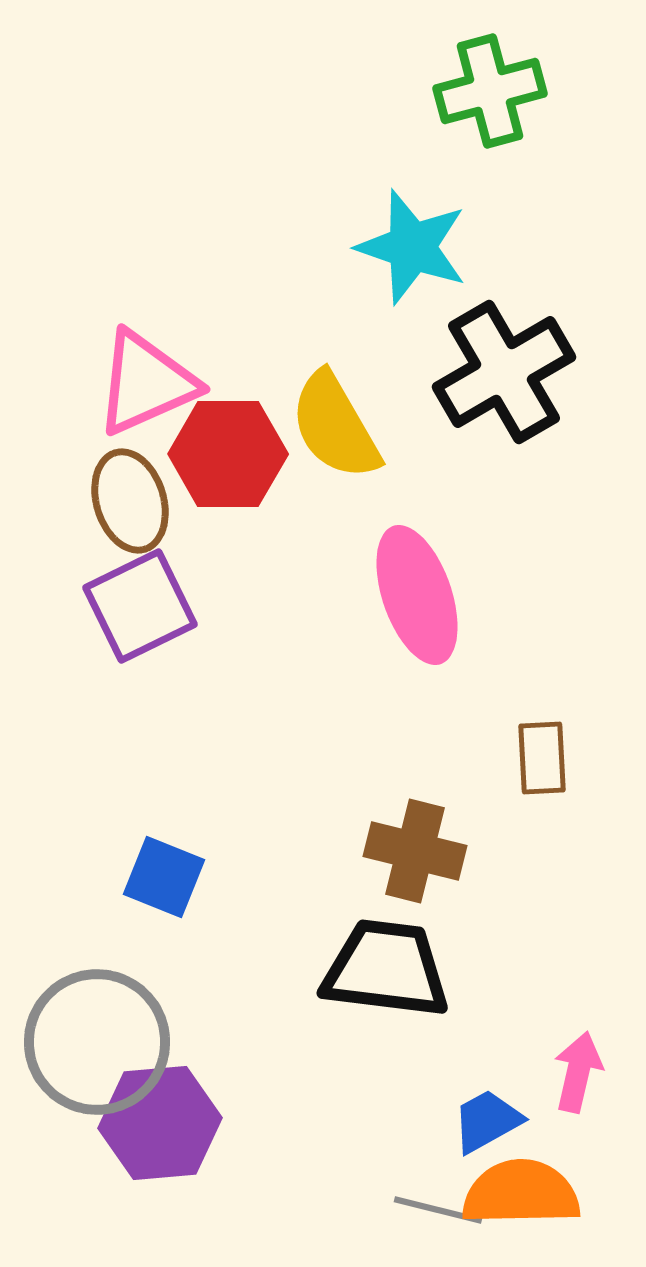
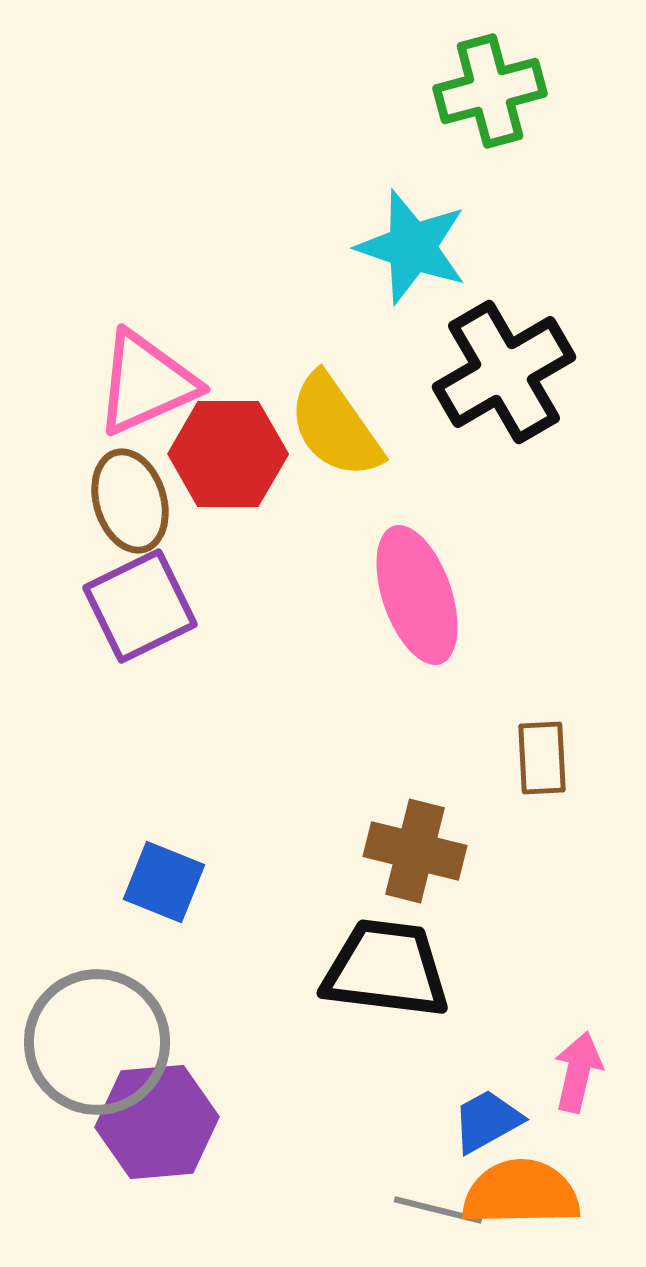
yellow semicircle: rotated 5 degrees counterclockwise
blue square: moved 5 px down
purple hexagon: moved 3 px left, 1 px up
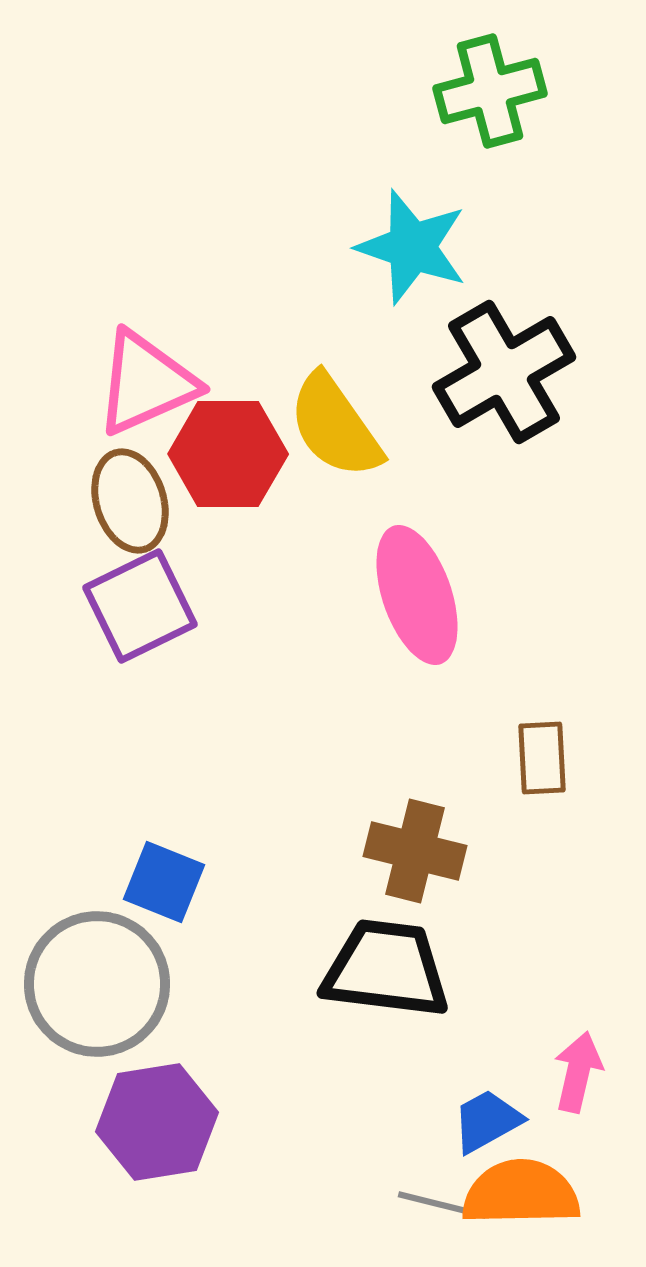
gray circle: moved 58 px up
purple hexagon: rotated 4 degrees counterclockwise
gray line: moved 4 px right, 5 px up
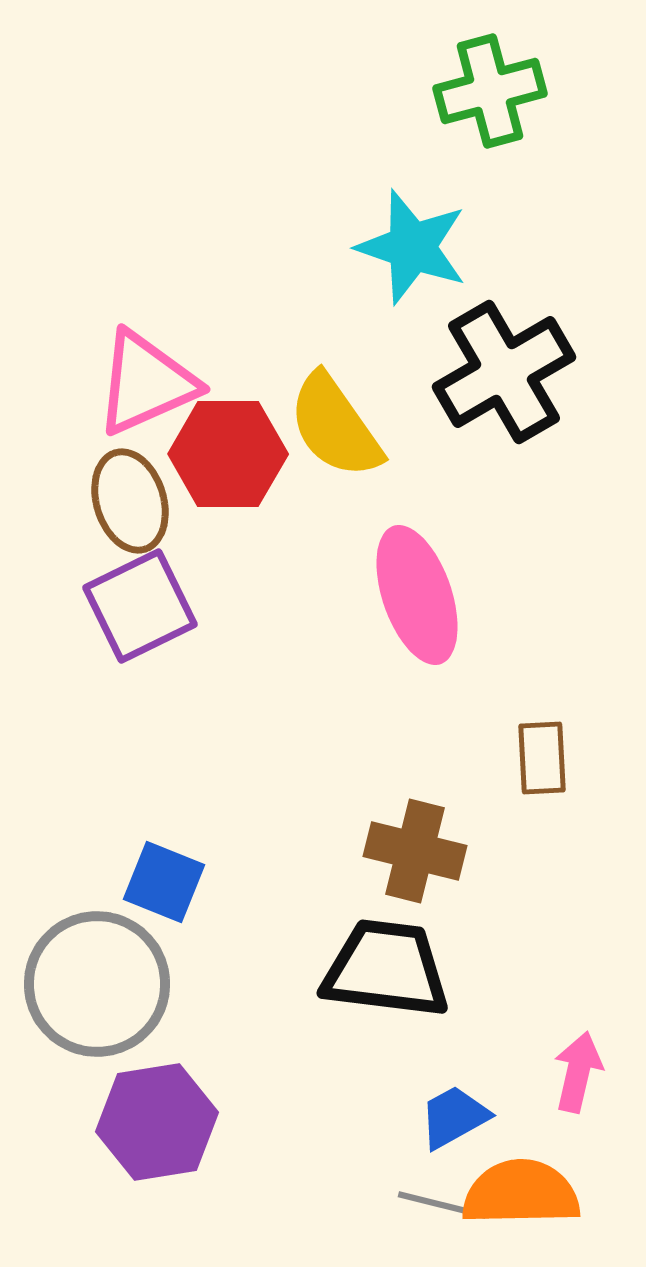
blue trapezoid: moved 33 px left, 4 px up
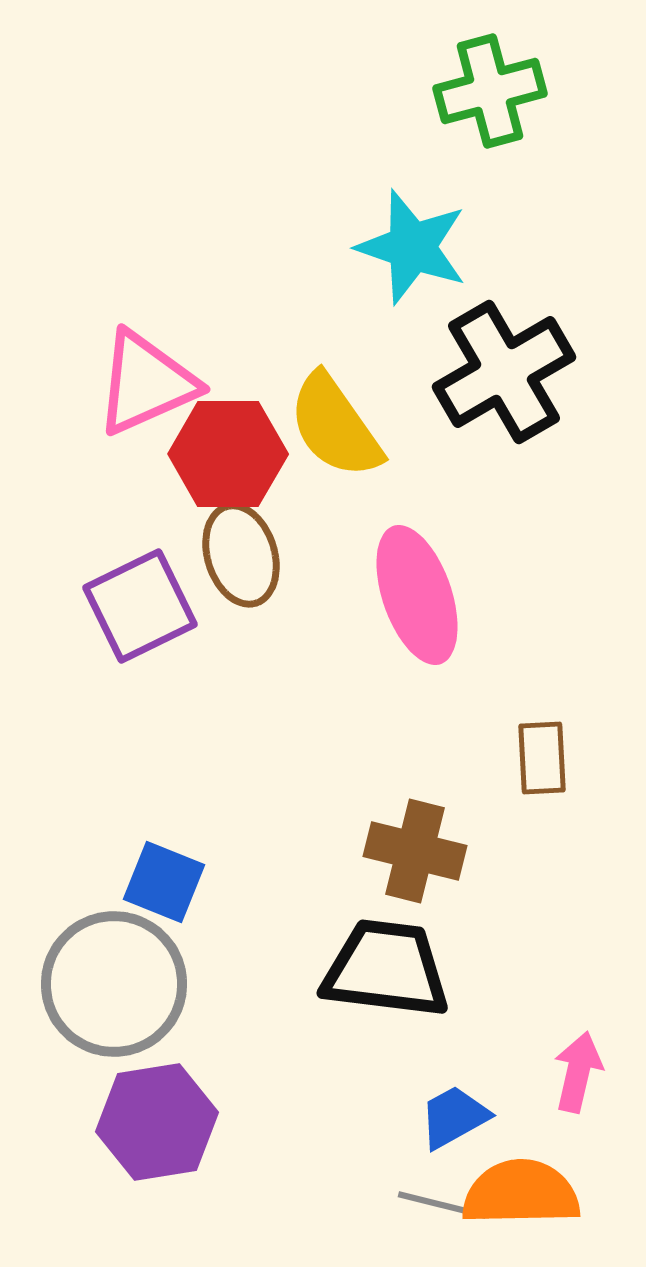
brown ellipse: moved 111 px right, 54 px down
gray circle: moved 17 px right
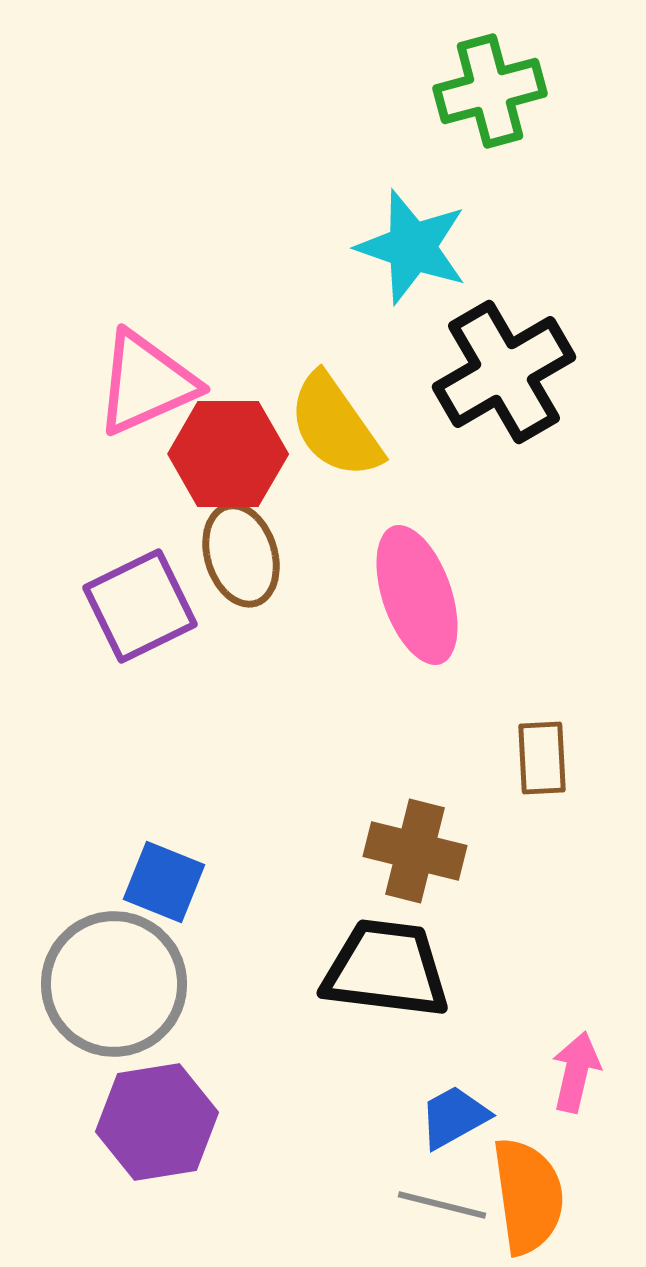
pink arrow: moved 2 px left
orange semicircle: moved 7 px right, 3 px down; rotated 83 degrees clockwise
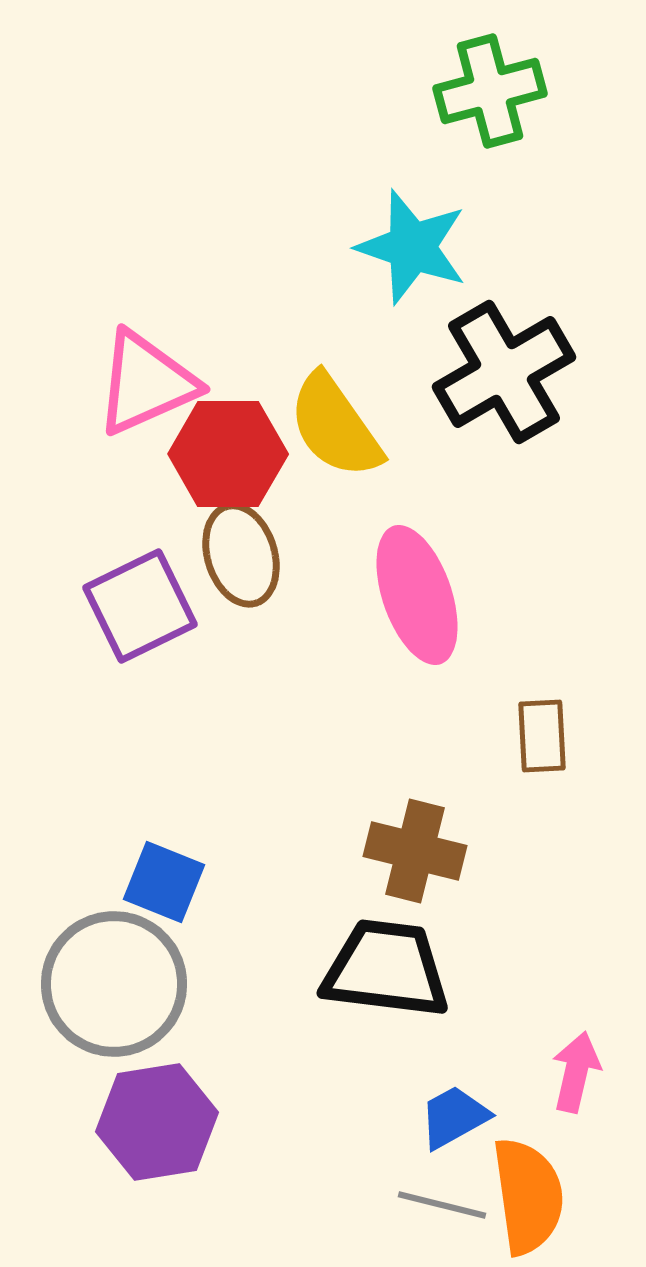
brown rectangle: moved 22 px up
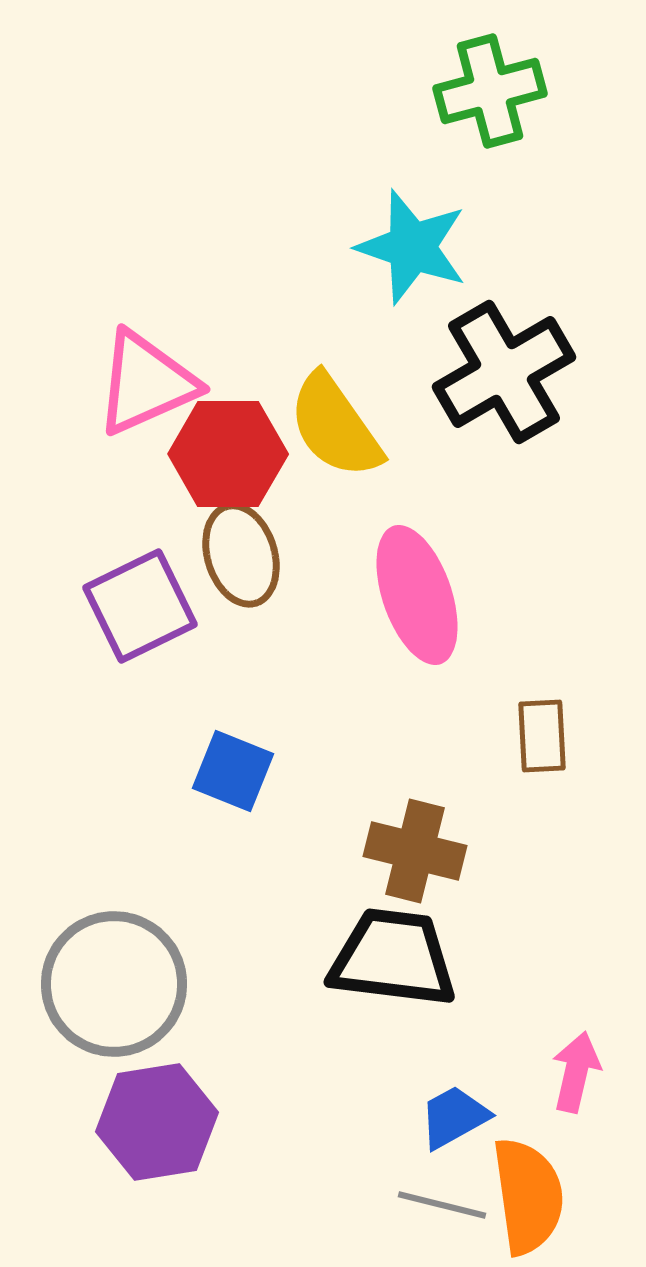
blue square: moved 69 px right, 111 px up
black trapezoid: moved 7 px right, 11 px up
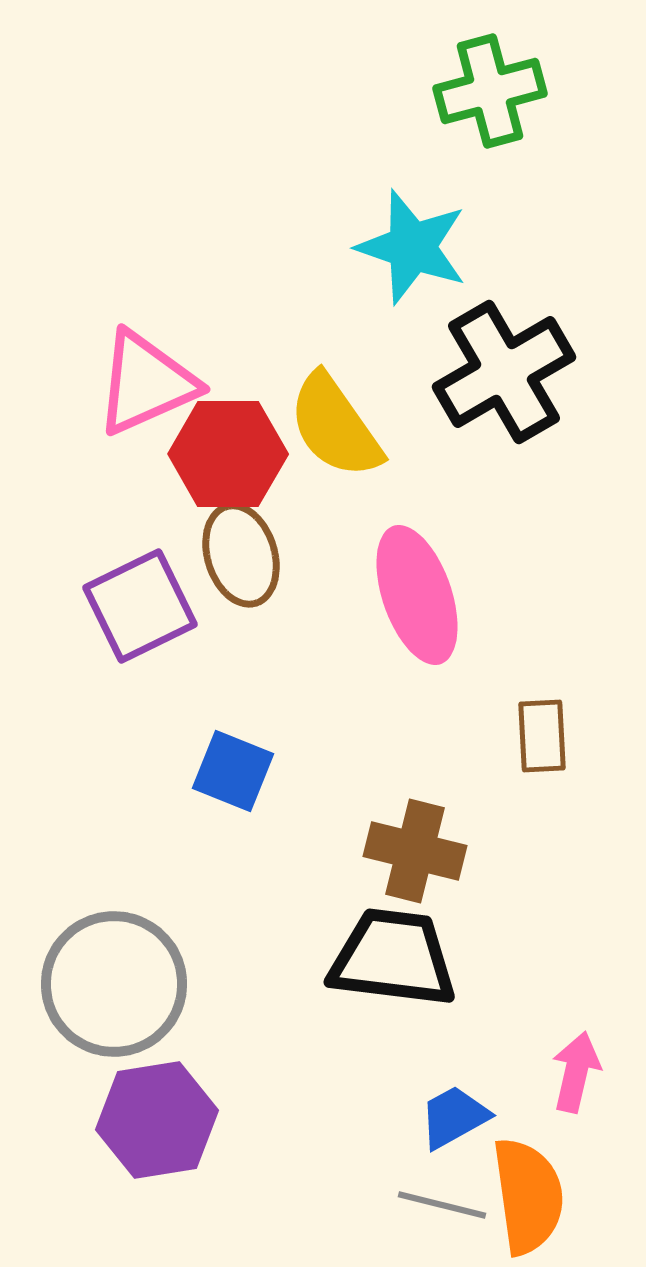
purple hexagon: moved 2 px up
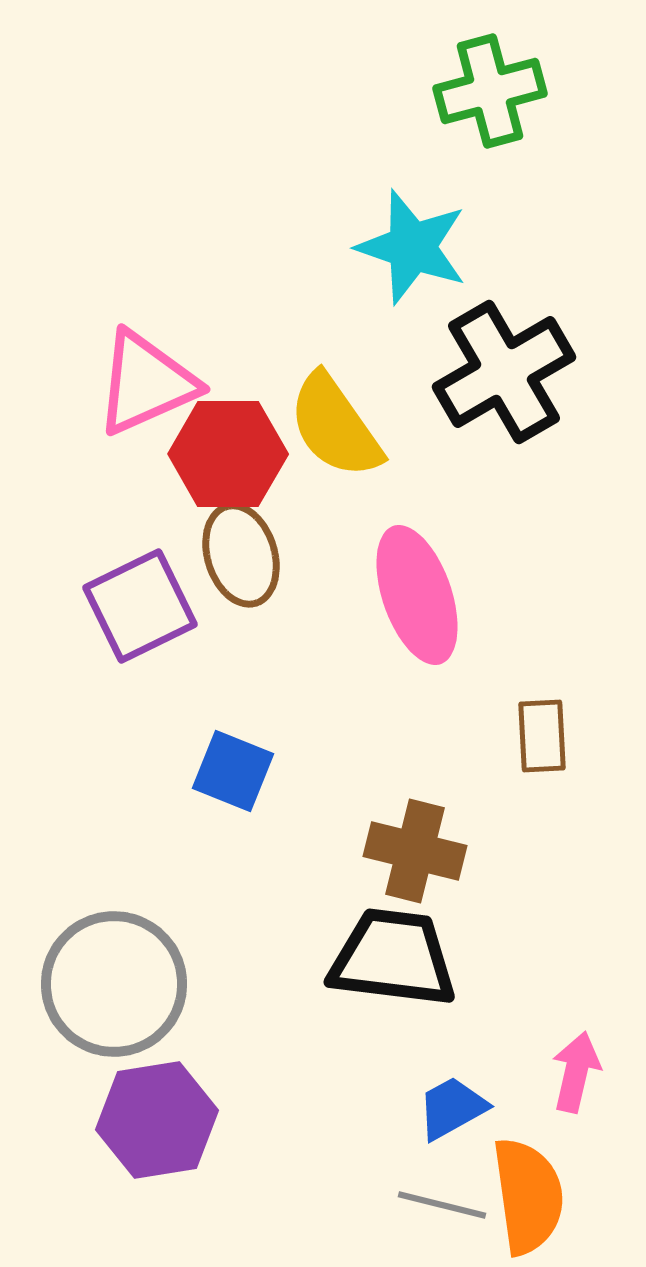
blue trapezoid: moved 2 px left, 9 px up
